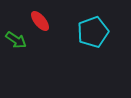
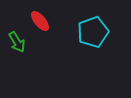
green arrow: moved 1 px right, 2 px down; rotated 25 degrees clockwise
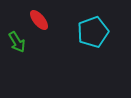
red ellipse: moved 1 px left, 1 px up
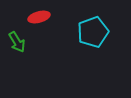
red ellipse: moved 3 px up; rotated 65 degrees counterclockwise
